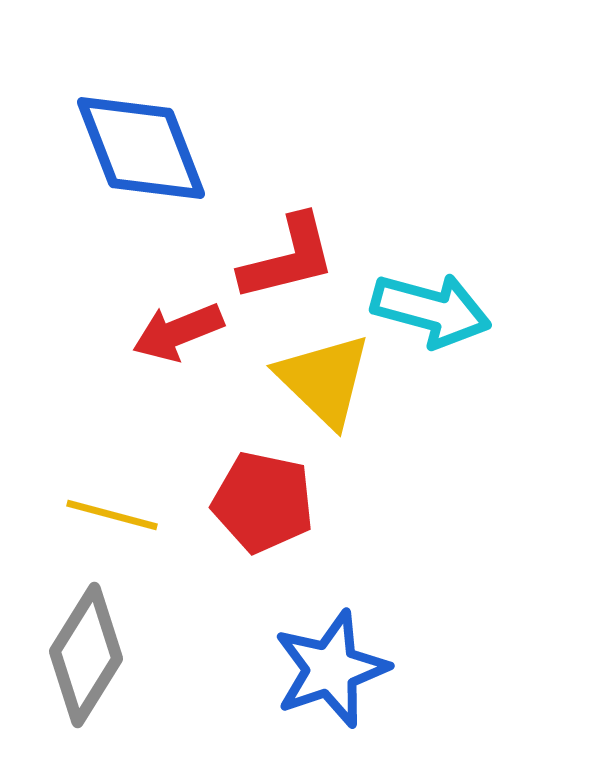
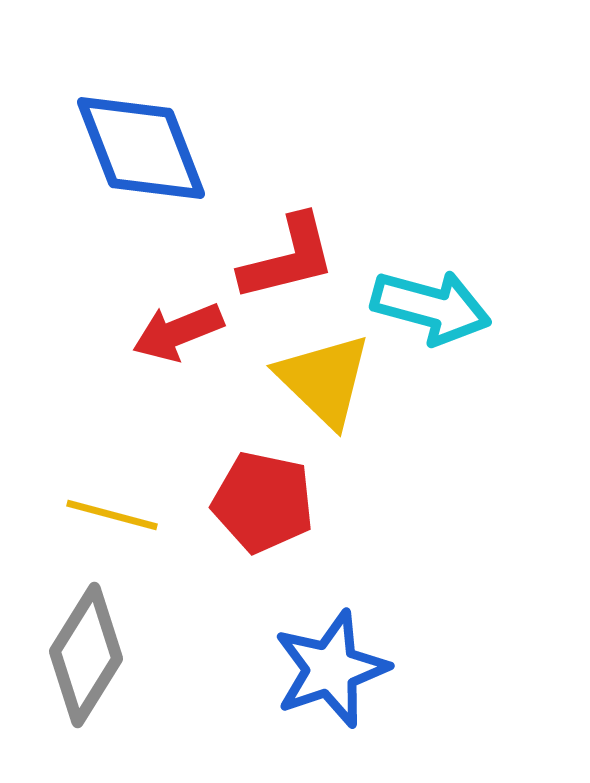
cyan arrow: moved 3 px up
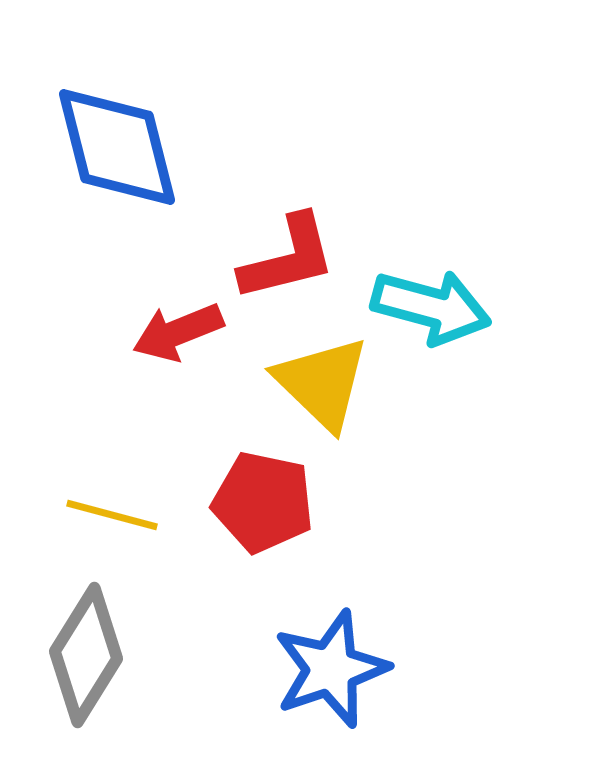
blue diamond: moved 24 px left, 1 px up; rotated 7 degrees clockwise
yellow triangle: moved 2 px left, 3 px down
